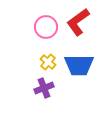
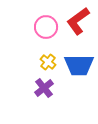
red L-shape: moved 1 px up
purple cross: rotated 18 degrees counterclockwise
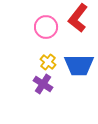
red L-shape: moved 3 px up; rotated 16 degrees counterclockwise
purple cross: moved 1 px left, 4 px up; rotated 18 degrees counterclockwise
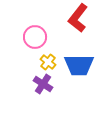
pink circle: moved 11 px left, 10 px down
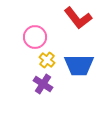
red L-shape: rotated 76 degrees counterclockwise
yellow cross: moved 1 px left, 2 px up
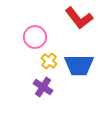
red L-shape: moved 1 px right
yellow cross: moved 2 px right, 1 px down
purple cross: moved 3 px down
